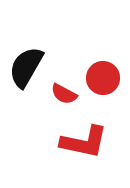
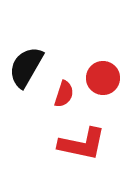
red semicircle: rotated 100 degrees counterclockwise
red L-shape: moved 2 px left, 2 px down
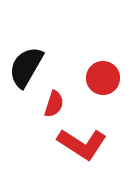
red semicircle: moved 10 px left, 10 px down
red L-shape: rotated 21 degrees clockwise
